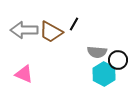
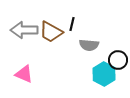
black line: moved 2 px left; rotated 16 degrees counterclockwise
gray semicircle: moved 8 px left, 7 px up
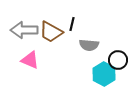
pink triangle: moved 6 px right, 14 px up
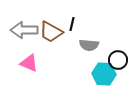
pink triangle: moved 1 px left, 3 px down
cyan hexagon: rotated 25 degrees counterclockwise
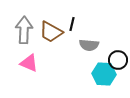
gray arrow: rotated 92 degrees clockwise
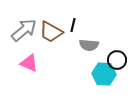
black line: moved 1 px right, 1 px down
gray arrow: rotated 48 degrees clockwise
black circle: moved 1 px left
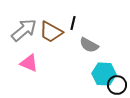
black line: moved 2 px up
gray semicircle: rotated 24 degrees clockwise
black circle: moved 25 px down
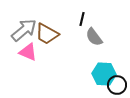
black line: moved 9 px right, 4 px up
brown trapezoid: moved 4 px left, 2 px down
gray semicircle: moved 5 px right, 8 px up; rotated 24 degrees clockwise
pink triangle: moved 1 px left, 11 px up
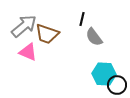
gray arrow: moved 4 px up
brown trapezoid: rotated 10 degrees counterclockwise
